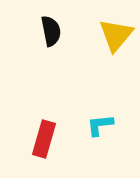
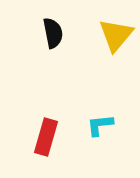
black semicircle: moved 2 px right, 2 px down
red rectangle: moved 2 px right, 2 px up
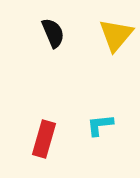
black semicircle: rotated 12 degrees counterclockwise
red rectangle: moved 2 px left, 2 px down
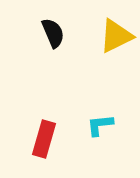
yellow triangle: moved 1 px down; rotated 24 degrees clockwise
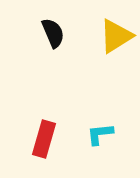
yellow triangle: rotated 6 degrees counterclockwise
cyan L-shape: moved 9 px down
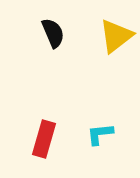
yellow triangle: rotated 6 degrees counterclockwise
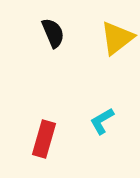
yellow triangle: moved 1 px right, 2 px down
cyan L-shape: moved 2 px right, 13 px up; rotated 24 degrees counterclockwise
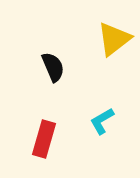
black semicircle: moved 34 px down
yellow triangle: moved 3 px left, 1 px down
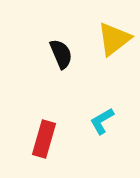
black semicircle: moved 8 px right, 13 px up
